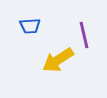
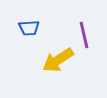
blue trapezoid: moved 1 px left, 2 px down
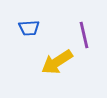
yellow arrow: moved 1 px left, 2 px down
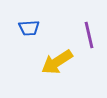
purple line: moved 5 px right
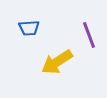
purple line: rotated 8 degrees counterclockwise
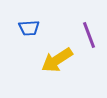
yellow arrow: moved 2 px up
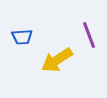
blue trapezoid: moved 7 px left, 9 px down
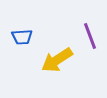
purple line: moved 1 px right, 1 px down
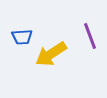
yellow arrow: moved 6 px left, 6 px up
